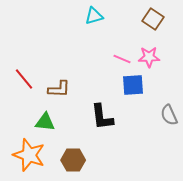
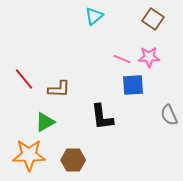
cyan triangle: rotated 24 degrees counterclockwise
green triangle: rotated 35 degrees counterclockwise
orange star: rotated 20 degrees counterclockwise
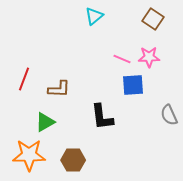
red line: rotated 60 degrees clockwise
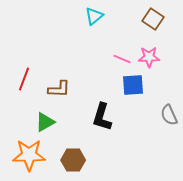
black L-shape: rotated 24 degrees clockwise
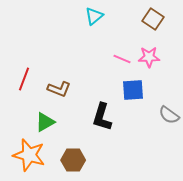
blue square: moved 5 px down
brown L-shape: rotated 20 degrees clockwise
gray semicircle: rotated 30 degrees counterclockwise
orange star: rotated 16 degrees clockwise
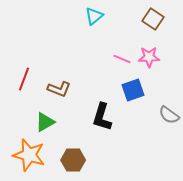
blue square: rotated 15 degrees counterclockwise
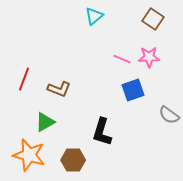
black L-shape: moved 15 px down
